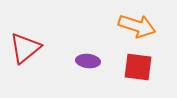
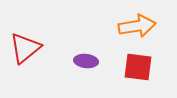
orange arrow: rotated 27 degrees counterclockwise
purple ellipse: moved 2 px left
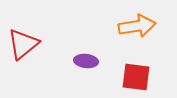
red triangle: moved 2 px left, 4 px up
red square: moved 2 px left, 10 px down
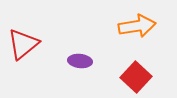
purple ellipse: moved 6 px left
red square: rotated 36 degrees clockwise
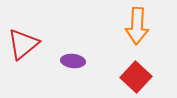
orange arrow: rotated 102 degrees clockwise
purple ellipse: moved 7 px left
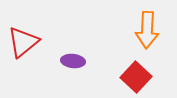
orange arrow: moved 10 px right, 4 px down
red triangle: moved 2 px up
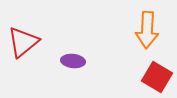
red square: moved 21 px right; rotated 12 degrees counterclockwise
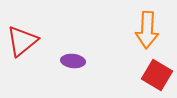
red triangle: moved 1 px left, 1 px up
red square: moved 2 px up
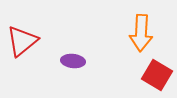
orange arrow: moved 6 px left, 3 px down
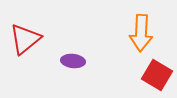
red triangle: moved 3 px right, 2 px up
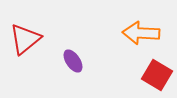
orange arrow: rotated 90 degrees clockwise
purple ellipse: rotated 50 degrees clockwise
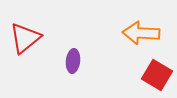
red triangle: moved 1 px up
purple ellipse: rotated 40 degrees clockwise
